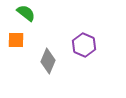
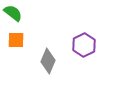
green semicircle: moved 13 px left
purple hexagon: rotated 10 degrees clockwise
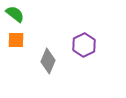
green semicircle: moved 2 px right, 1 px down
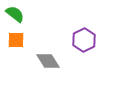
purple hexagon: moved 5 px up
gray diamond: rotated 55 degrees counterclockwise
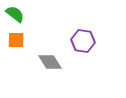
purple hexagon: moved 1 px left, 1 px down; rotated 25 degrees counterclockwise
gray diamond: moved 2 px right, 1 px down
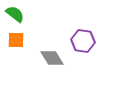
gray diamond: moved 2 px right, 4 px up
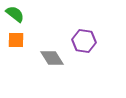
purple hexagon: moved 1 px right
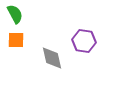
green semicircle: rotated 24 degrees clockwise
gray diamond: rotated 20 degrees clockwise
